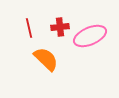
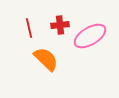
red cross: moved 2 px up
pink ellipse: rotated 8 degrees counterclockwise
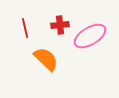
red line: moved 4 px left
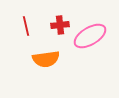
red line: moved 1 px right, 2 px up
orange semicircle: rotated 128 degrees clockwise
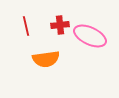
pink ellipse: rotated 56 degrees clockwise
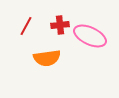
red line: rotated 42 degrees clockwise
orange semicircle: moved 1 px right, 1 px up
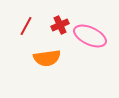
red cross: rotated 18 degrees counterclockwise
